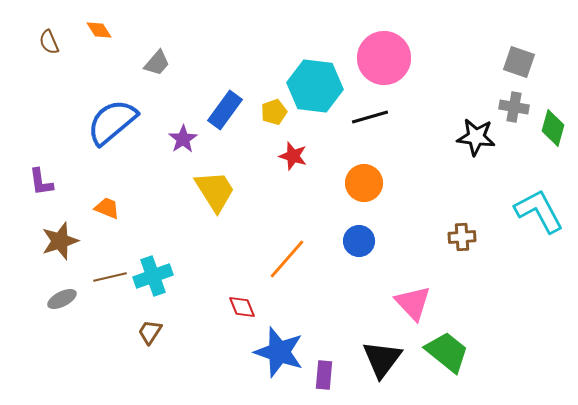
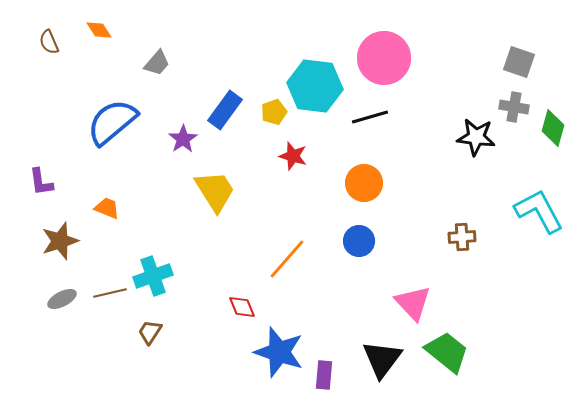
brown line: moved 16 px down
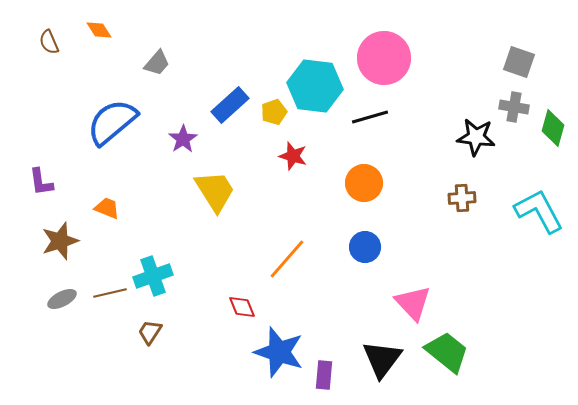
blue rectangle: moved 5 px right, 5 px up; rotated 12 degrees clockwise
brown cross: moved 39 px up
blue circle: moved 6 px right, 6 px down
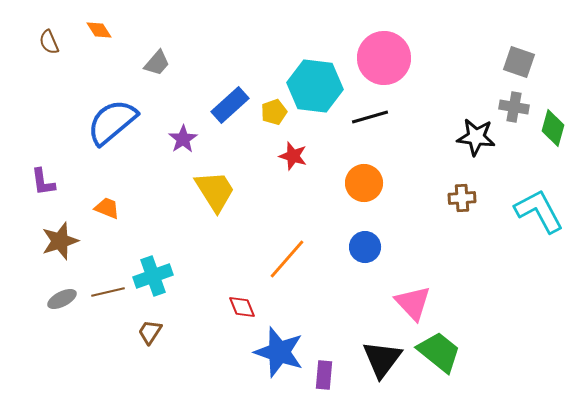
purple L-shape: moved 2 px right
brown line: moved 2 px left, 1 px up
green trapezoid: moved 8 px left
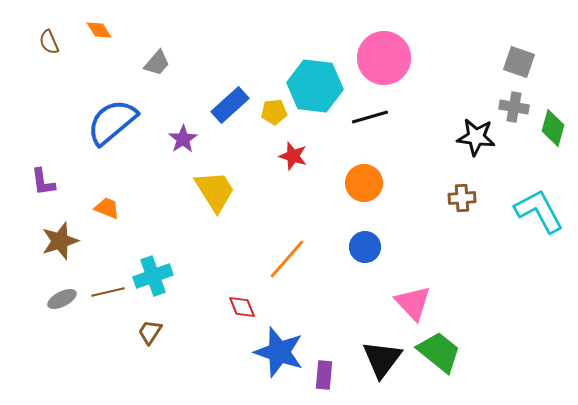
yellow pentagon: rotated 15 degrees clockwise
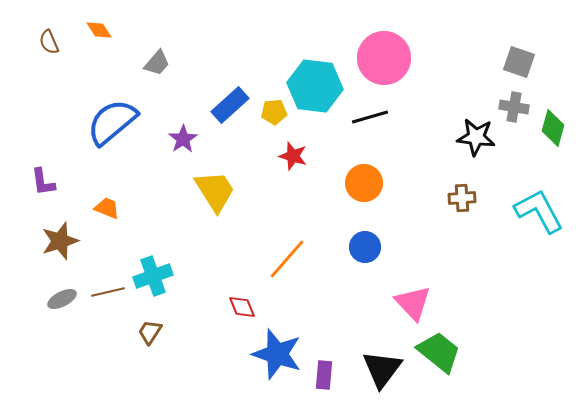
blue star: moved 2 px left, 2 px down
black triangle: moved 10 px down
